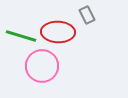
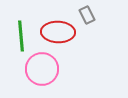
green line: rotated 68 degrees clockwise
pink circle: moved 3 px down
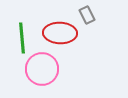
red ellipse: moved 2 px right, 1 px down
green line: moved 1 px right, 2 px down
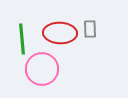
gray rectangle: moved 3 px right, 14 px down; rotated 24 degrees clockwise
green line: moved 1 px down
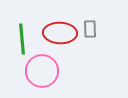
pink circle: moved 2 px down
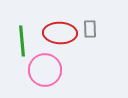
green line: moved 2 px down
pink circle: moved 3 px right, 1 px up
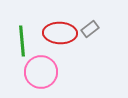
gray rectangle: rotated 54 degrees clockwise
pink circle: moved 4 px left, 2 px down
